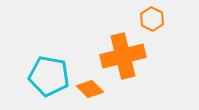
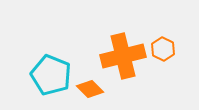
orange hexagon: moved 11 px right, 30 px down
cyan pentagon: moved 2 px right, 1 px up; rotated 12 degrees clockwise
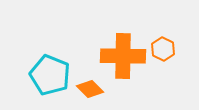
orange cross: rotated 15 degrees clockwise
cyan pentagon: moved 1 px left
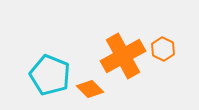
orange cross: rotated 30 degrees counterclockwise
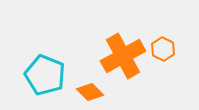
cyan pentagon: moved 5 px left
orange diamond: moved 3 px down
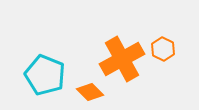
orange cross: moved 1 px left, 3 px down
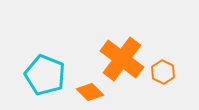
orange hexagon: moved 23 px down
orange cross: rotated 24 degrees counterclockwise
